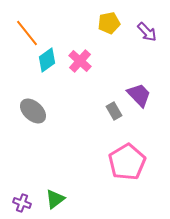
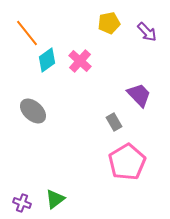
gray rectangle: moved 11 px down
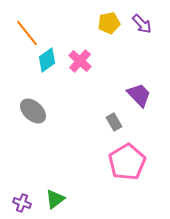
purple arrow: moved 5 px left, 8 px up
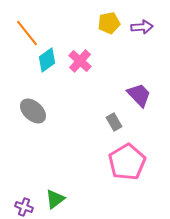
purple arrow: moved 3 px down; rotated 50 degrees counterclockwise
purple cross: moved 2 px right, 4 px down
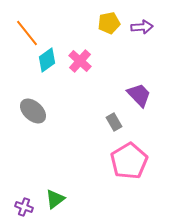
pink pentagon: moved 2 px right, 1 px up
